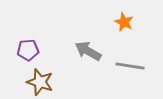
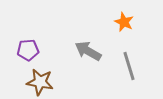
gray line: moved 1 px left; rotated 64 degrees clockwise
brown star: rotated 8 degrees counterclockwise
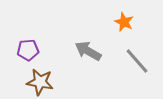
gray line: moved 8 px right, 5 px up; rotated 24 degrees counterclockwise
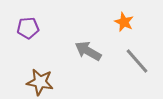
purple pentagon: moved 22 px up
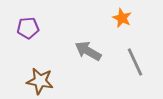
orange star: moved 2 px left, 4 px up
gray line: moved 2 px left, 1 px down; rotated 16 degrees clockwise
brown star: moved 1 px up
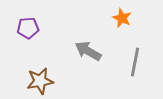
gray line: rotated 36 degrees clockwise
brown star: rotated 20 degrees counterclockwise
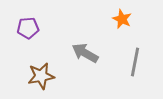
orange star: moved 1 px down
gray arrow: moved 3 px left, 2 px down
brown star: moved 1 px right, 5 px up
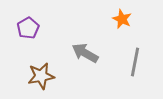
purple pentagon: rotated 25 degrees counterclockwise
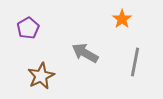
orange star: rotated 12 degrees clockwise
brown star: rotated 16 degrees counterclockwise
